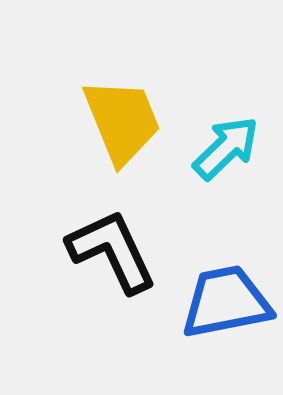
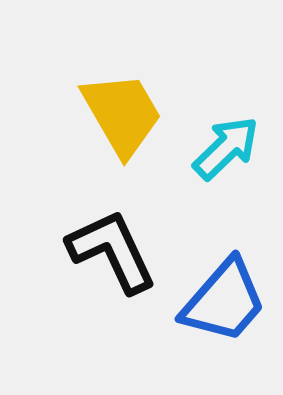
yellow trapezoid: moved 7 px up; rotated 8 degrees counterclockwise
blue trapezoid: moved 2 px left, 1 px up; rotated 142 degrees clockwise
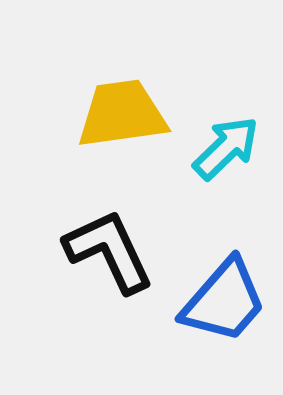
yellow trapezoid: rotated 68 degrees counterclockwise
black L-shape: moved 3 px left
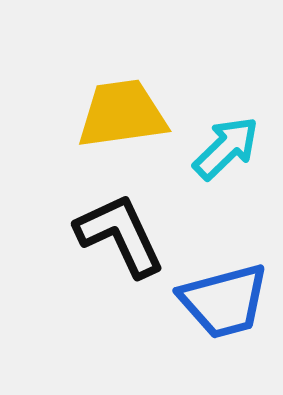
black L-shape: moved 11 px right, 16 px up
blue trapezoid: rotated 34 degrees clockwise
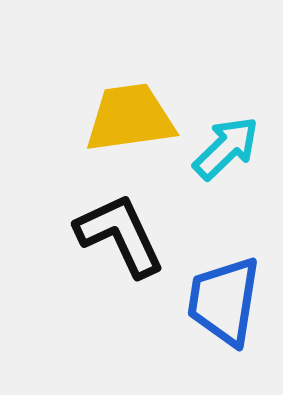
yellow trapezoid: moved 8 px right, 4 px down
blue trapezoid: rotated 114 degrees clockwise
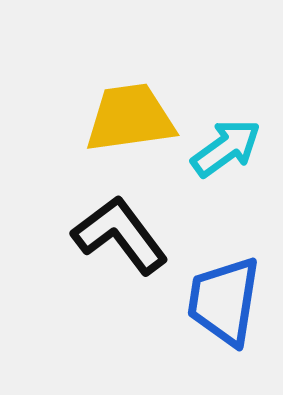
cyan arrow: rotated 8 degrees clockwise
black L-shape: rotated 12 degrees counterclockwise
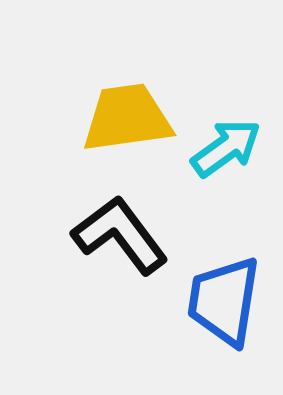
yellow trapezoid: moved 3 px left
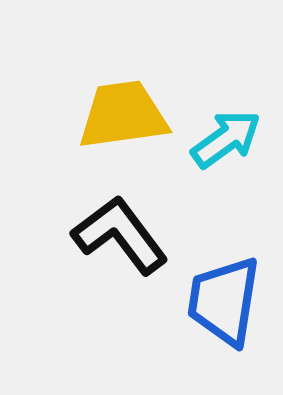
yellow trapezoid: moved 4 px left, 3 px up
cyan arrow: moved 9 px up
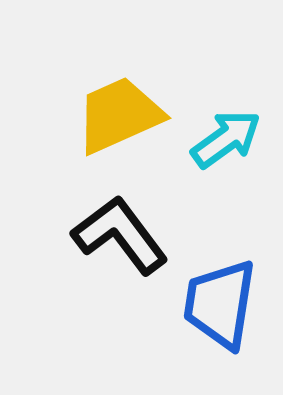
yellow trapezoid: moved 4 px left; rotated 16 degrees counterclockwise
blue trapezoid: moved 4 px left, 3 px down
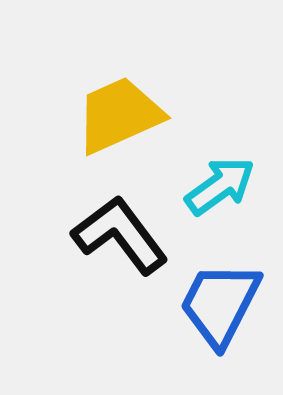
cyan arrow: moved 6 px left, 47 px down
blue trapezoid: rotated 18 degrees clockwise
